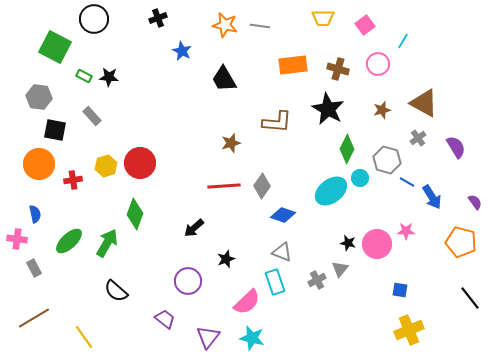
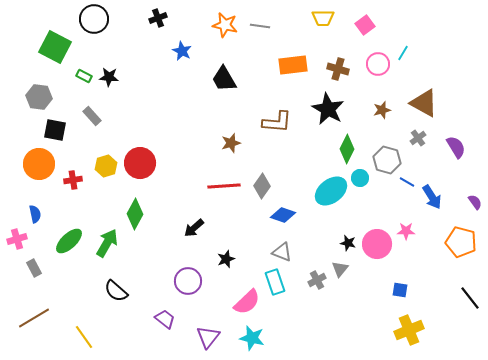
cyan line at (403, 41): moved 12 px down
green diamond at (135, 214): rotated 8 degrees clockwise
pink cross at (17, 239): rotated 24 degrees counterclockwise
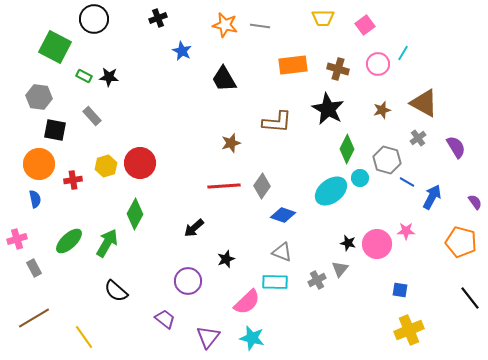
blue arrow at (432, 197): rotated 120 degrees counterclockwise
blue semicircle at (35, 214): moved 15 px up
cyan rectangle at (275, 282): rotated 70 degrees counterclockwise
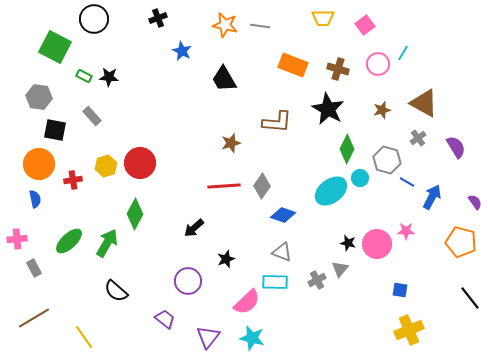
orange rectangle at (293, 65): rotated 28 degrees clockwise
pink cross at (17, 239): rotated 12 degrees clockwise
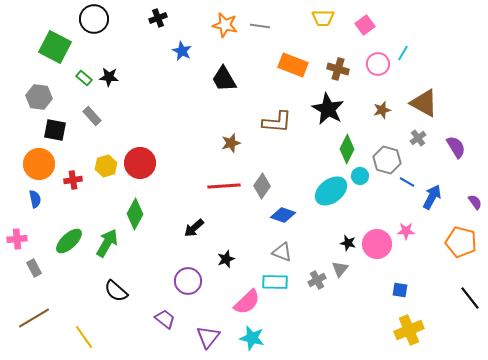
green rectangle at (84, 76): moved 2 px down; rotated 14 degrees clockwise
cyan circle at (360, 178): moved 2 px up
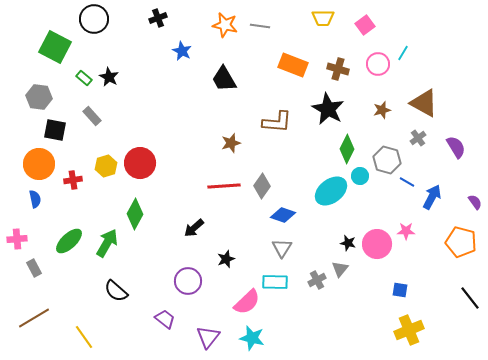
black star at (109, 77): rotated 24 degrees clockwise
gray triangle at (282, 252): moved 4 px up; rotated 40 degrees clockwise
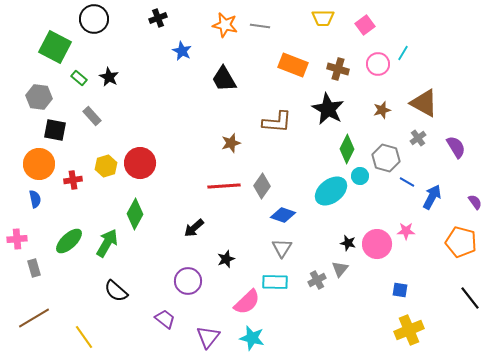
green rectangle at (84, 78): moved 5 px left
gray hexagon at (387, 160): moved 1 px left, 2 px up
gray rectangle at (34, 268): rotated 12 degrees clockwise
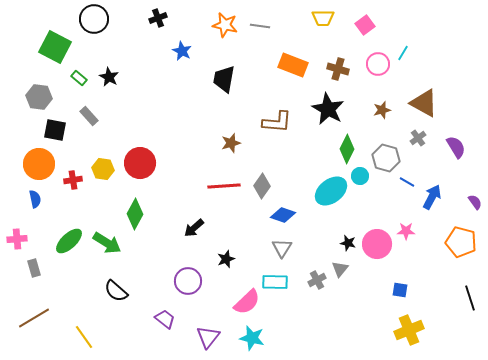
black trapezoid at (224, 79): rotated 40 degrees clockwise
gray rectangle at (92, 116): moved 3 px left
yellow hexagon at (106, 166): moved 3 px left, 3 px down; rotated 25 degrees clockwise
green arrow at (107, 243): rotated 92 degrees clockwise
black line at (470, 298): rotated 20 degrees clockwise
